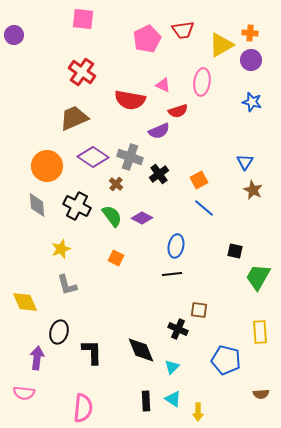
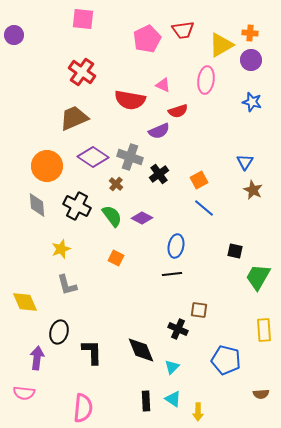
pink ellipse at (202, 82): moved 4 px right, 2 px up
yellow rectangle at (260, 332): moved 4 px right, 2 px up
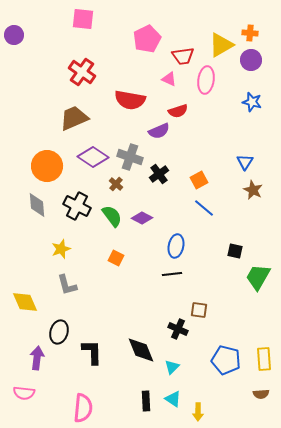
red trapezoid at (183, 30): moved 26 px down
pink triangle at (163, 85): moved 6 px right, 6 px up
yellow rectangle at (264, 330): moved 29 px down
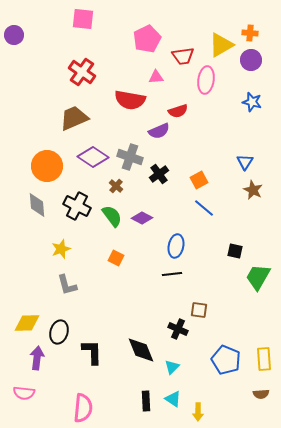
pink triangle at (169, 79): moved 13 px left, 2 px up; rotated 28 degrees counterclockwise
brown cross at (116, 184): moved 2 px down
yellow diamond at (25, 302): moved 2 px right, 21 px down; rotated 68 degrees counterclockwise
blue pentagon at (226, 360): rotated 8 degrees clockwise
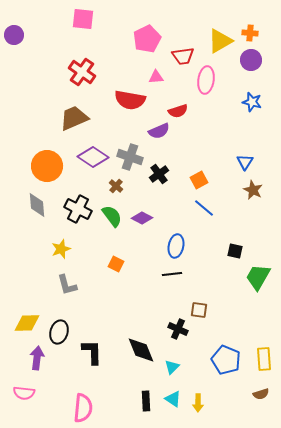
yellow triangle at (221, 45): moved 1 px left, 4 px up
black cross at (77, 206): moved 1 px right, 3 px down
orange square at (116, 258): moved 6 px down
brown semicircle at (261, 394): rotated 14 degrees counterclockwise
yellow arrow at (198, 412): moved 9 px up
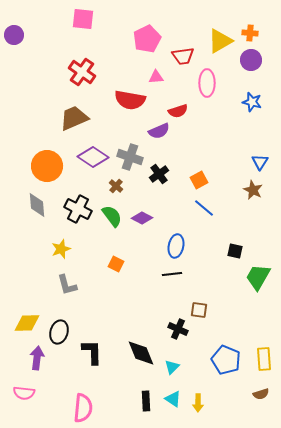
pink ellipse at (206, 80): moved 1 px right, 3 px down; rotated 8 degrees counterclockwise
blue triangle at (245, 162): moved 15 px right
black diamond at (141, 350): moved 3 px down
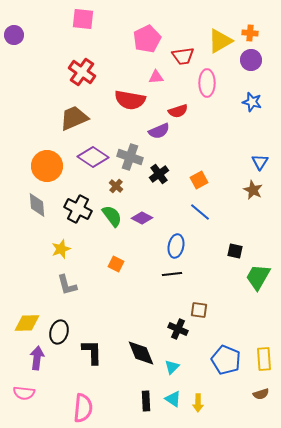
blue line at (204, 208): moved 4 px left, 4 px down
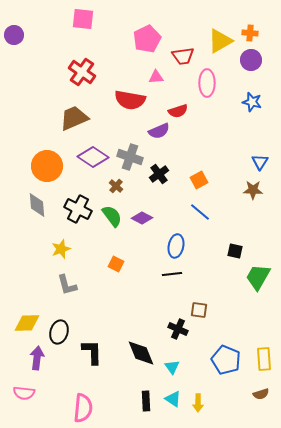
brown star at (253, 190): rotated 24 degrees counterclockwise
cyan triangle at (172, 367): rotated 21 degrees counterclockwise
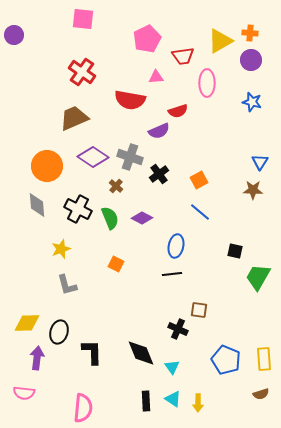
green semicircle at (112, 216): moved 2 px left, 2 px down; rotated 15 degrees clockwise
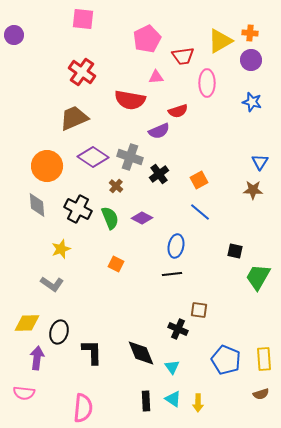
gray L-shape at (67, 285): moved 15 px left, 1 px up; rotated 40 degrees counterclockwise
